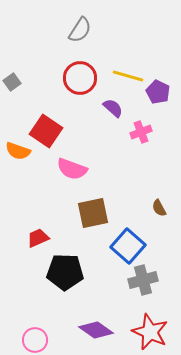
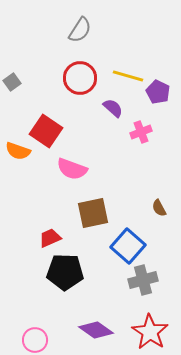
red trapezoid: moved 12 px right
red star: rotated 9 degrees clockwise
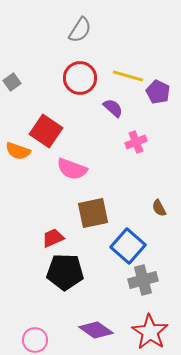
pink cross: moved 5 px left, 10 px down
red trapezoid: moved 3 px right
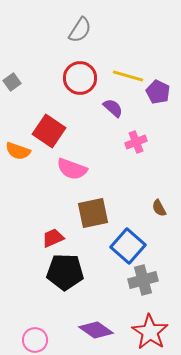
red square: moved 3 px right
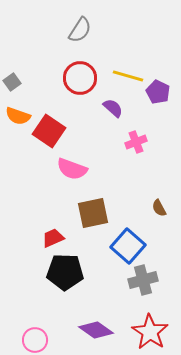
orange semicircle: moved 35 px up
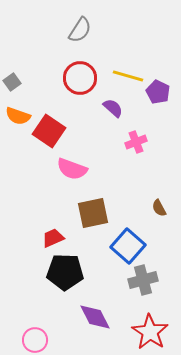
purple diamond: moved 1 px left, 13 px up; rotated 28 degrees clockwise
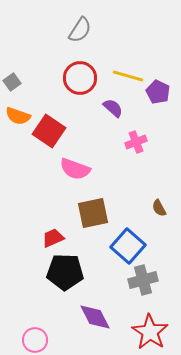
pink semicircle: moved 3 px right
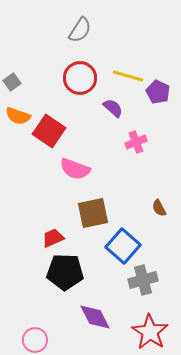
blue square: moved 5 px left
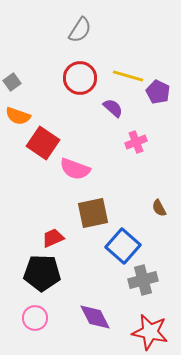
red square: moved 6 px left, 12 px down
black pentagon: moved 23 px left, 1 px down
red star: rotated 21 degrees counterclockwise
pink circle: moved 22 px up
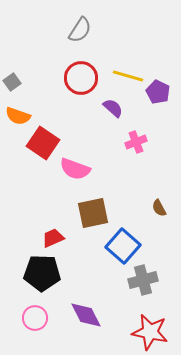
red circle: moved 1 px right
purple diamond: moved 9 px left, 2 px up
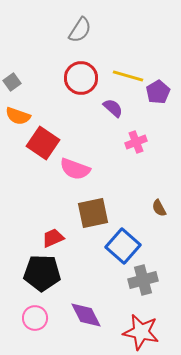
purple pentagon: rotated 15 degrees clockwise
red star: moved 9 px left
